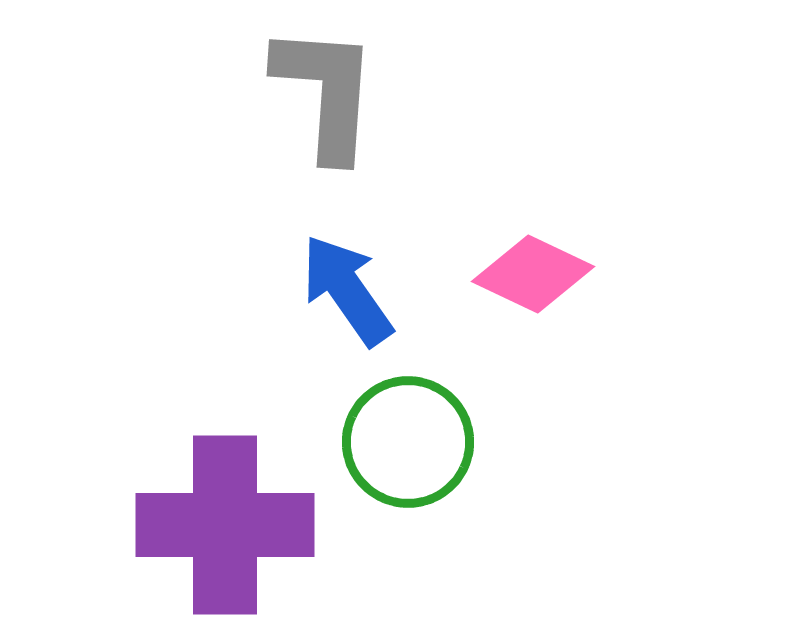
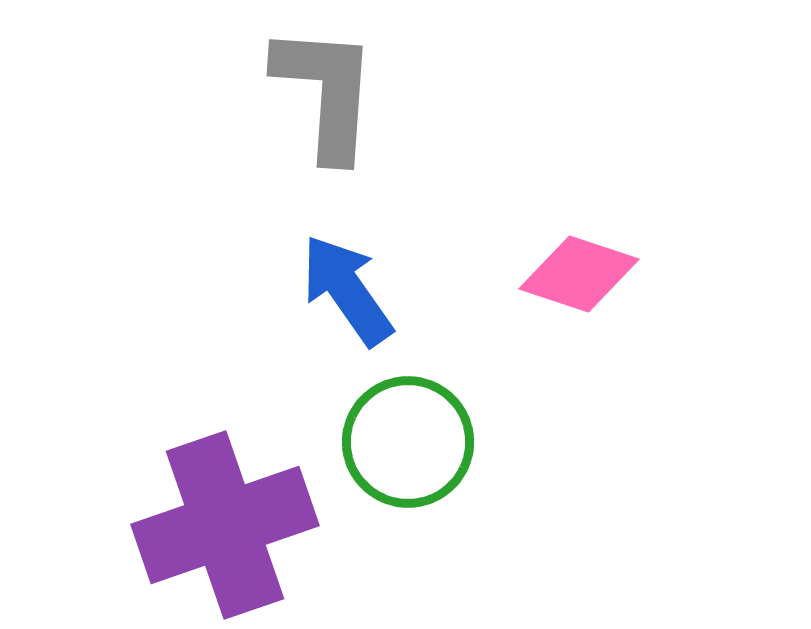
pink diamond: moved 46 px right; rotated 7 degrees counterclockwise
purple cross: rotated 19 degrees counterclockwise
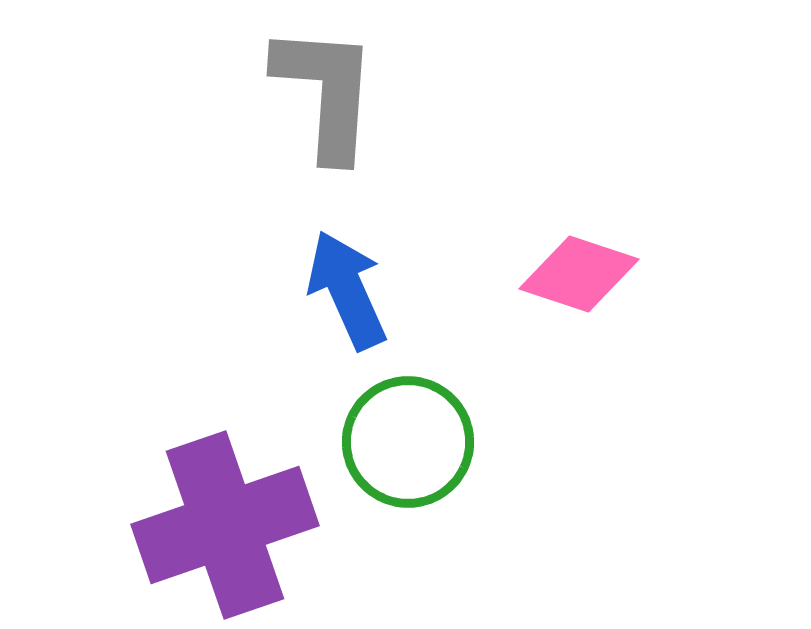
blue arrow: rotated 11 degrees clockwise
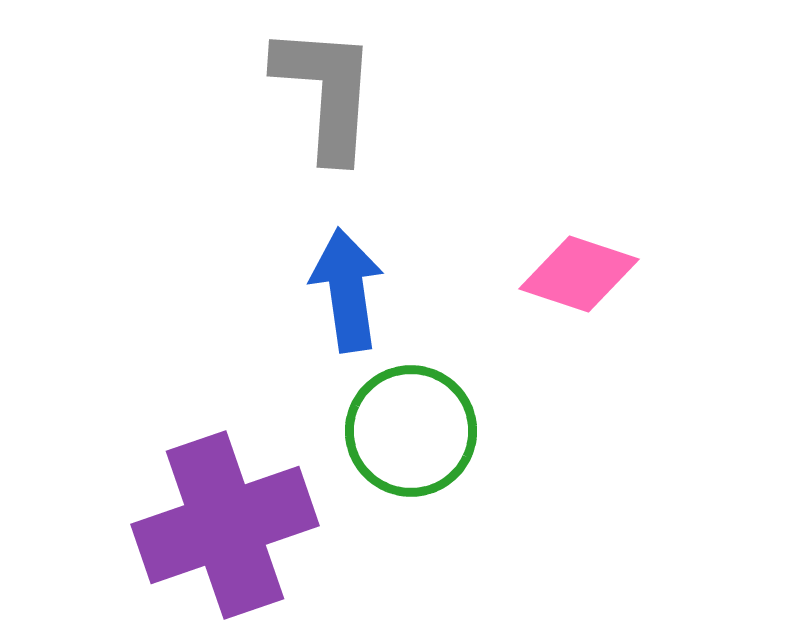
blue arrow: rotated 16 degrees clockwise
green circle: moved 3 px right, 11 px up
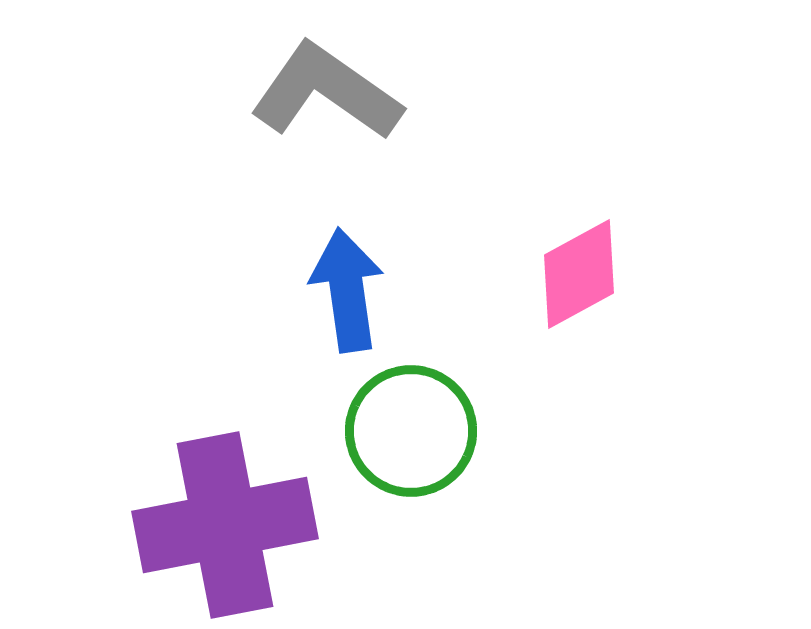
gray L-shape: rotated 59 degrees counterclockwise
pink diamond: rotated 47 degrees counterclockwise
purple cross: rotated 8 degrees clockwise
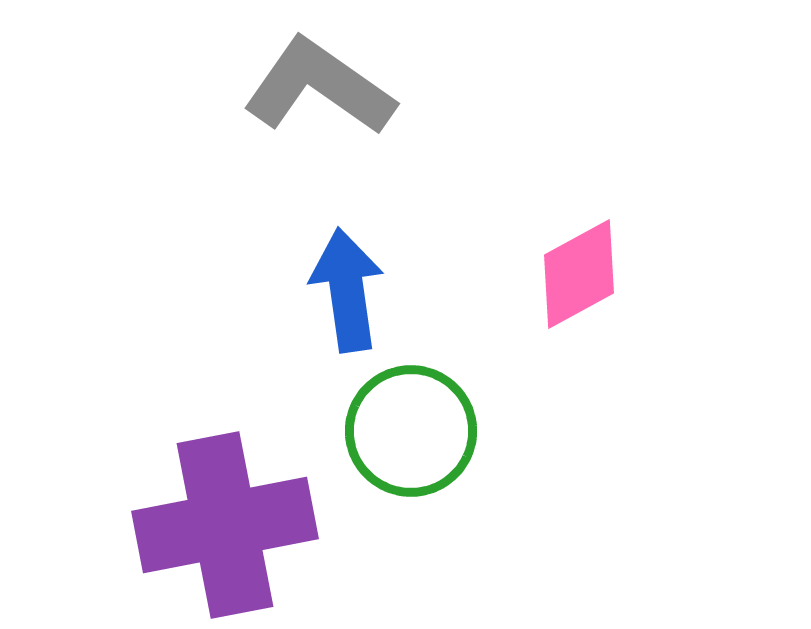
gray L-shape: moved 7 px left, 5 px up
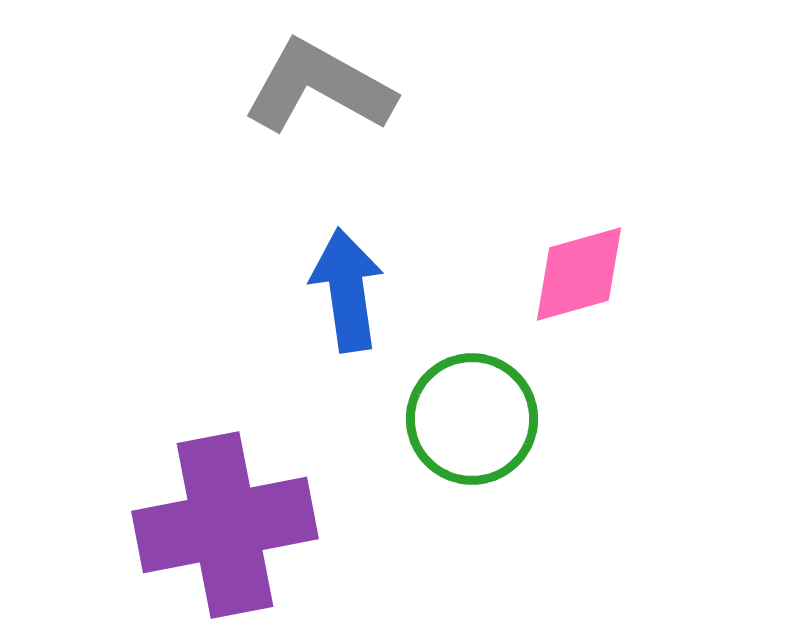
gray L-shape: rotated 6 degrees counterclockwise
pink diamond: rotated 13 degrees clockwise
green circle: moved 61 px right, 12 px up
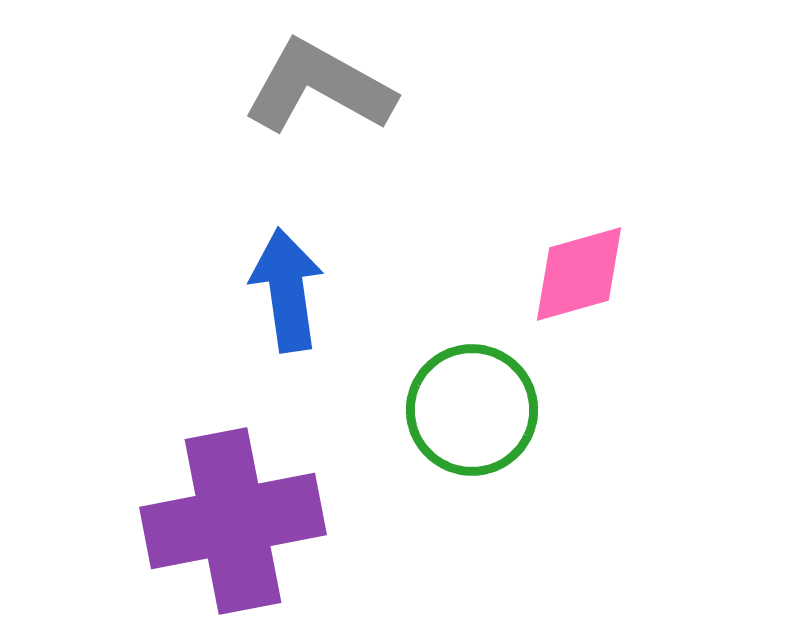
blue arrow: moved 60 px left
green circle: moved 9 px up
purple cross: moved 8 px right, 4 px up
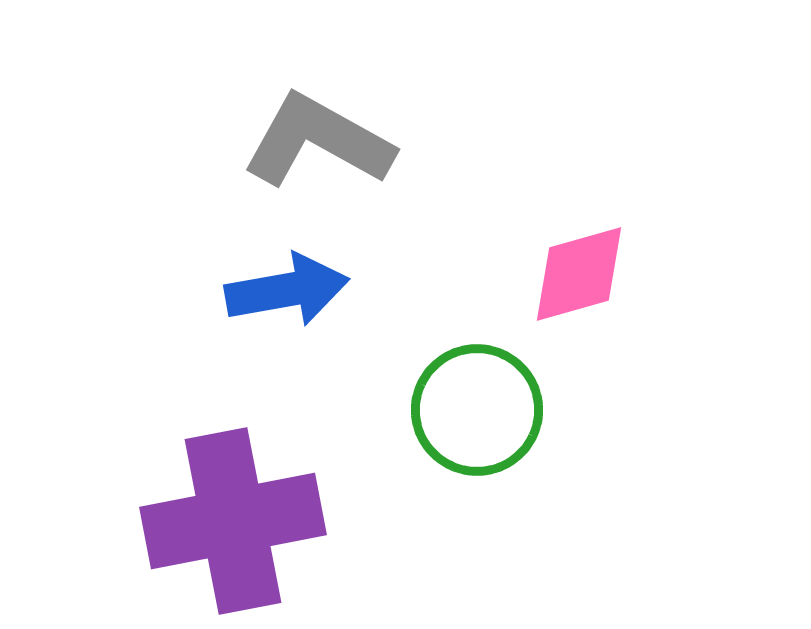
gray L-shape: moved 1 px left, 54 px down
blue arrow: rotated 88 degrees clockwise
green circle: moved 5 px right
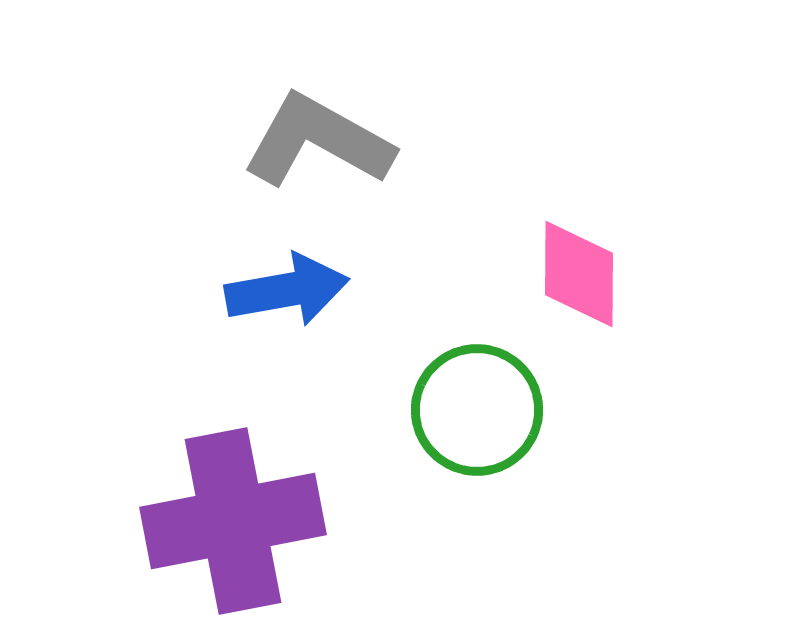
pink diamond: rotated 74 degrees counterclockwise
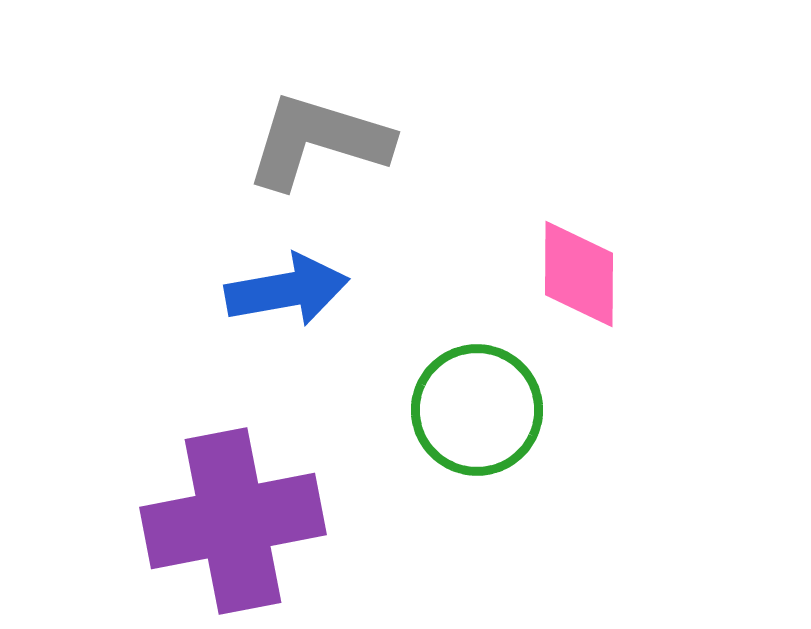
gray L-shape: rotated 12 degrees counterclockwise
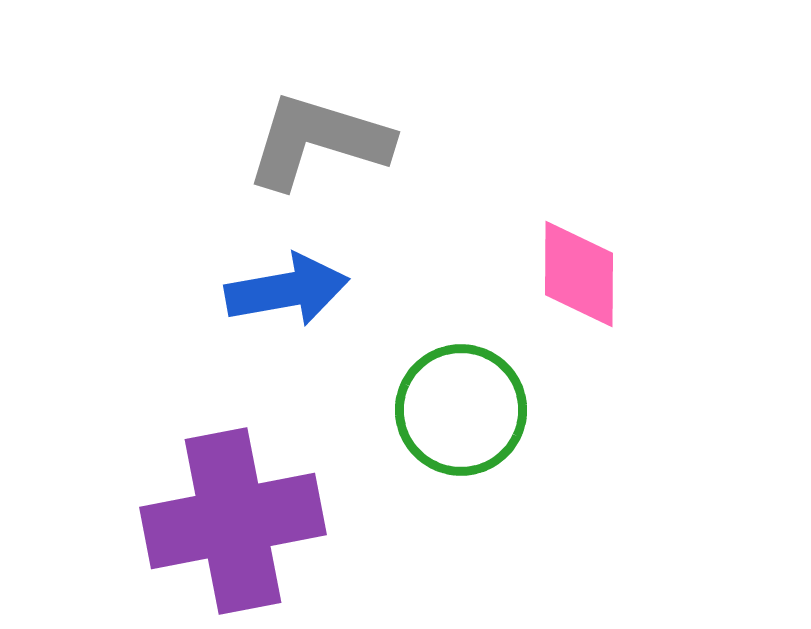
green circle: moved 16 px left
